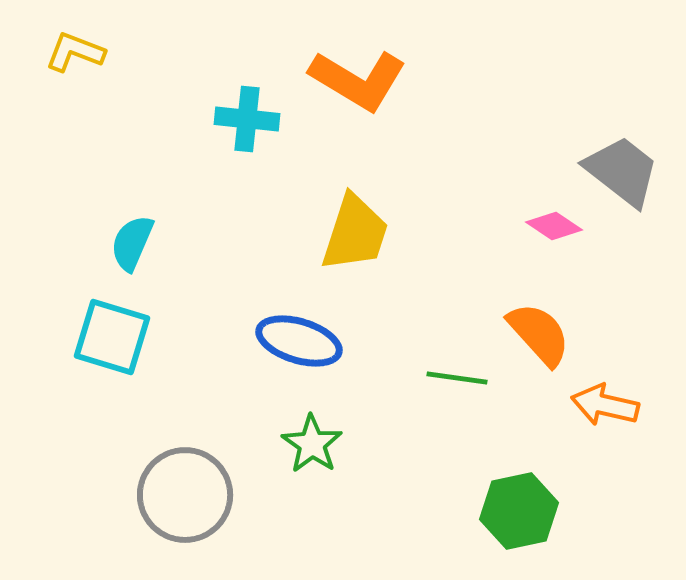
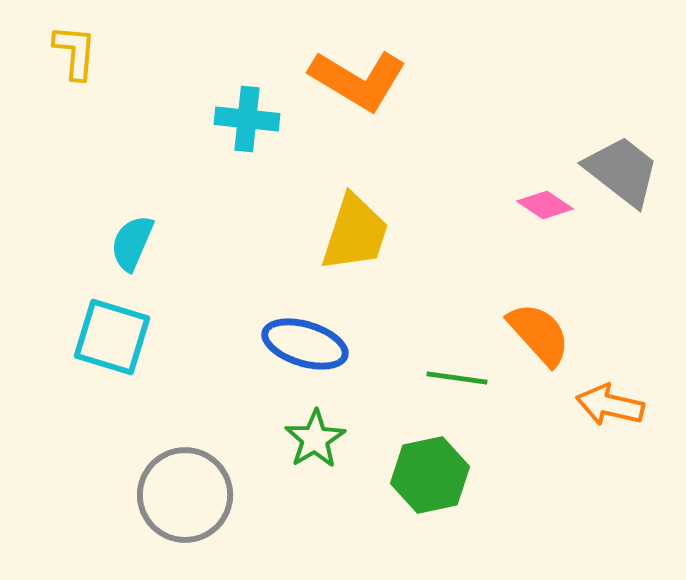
yellow L-shape: rotated 74 degrees clockwise
pink diamond: moved 9 px left, 21 px up
blue ellipse: moved 6 px right, 3 px down
orange arrow: moved 5 px right
green star: moved 3 px right, 5 px up; rotated 6 degrees clockwise
green hexagon: moved 89 px left, 36 px up
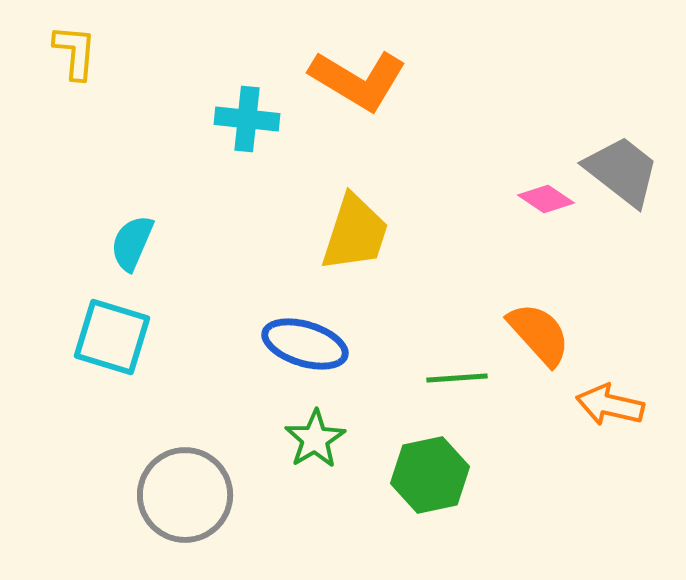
pink diamond: moved 1 px right, 6 px up
green line: rotated 12 degrees counterclockwise
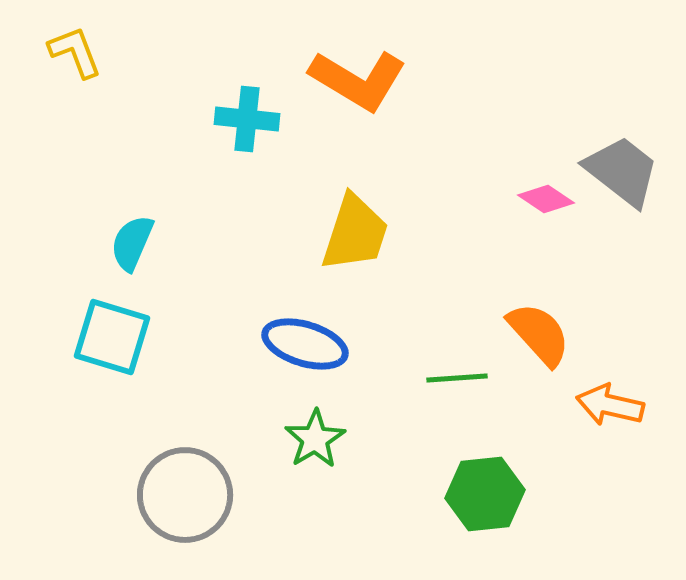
yellow L-shape: rotated 26 degrees counterclockwise
green hexagon: moved 55 px right, 19 px down; rotated 6 degrees clockwise
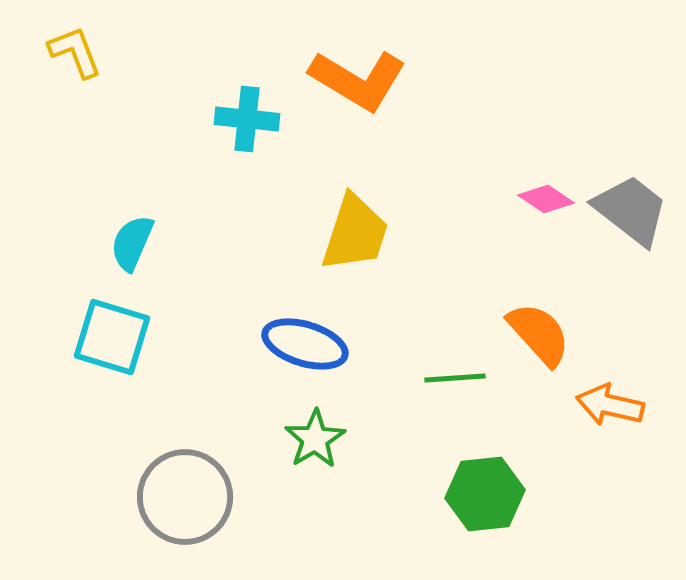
gray trapezoid: moved 9 px right, 39 px down
green line: moved 2 px left
gray circle: moved 2 px down
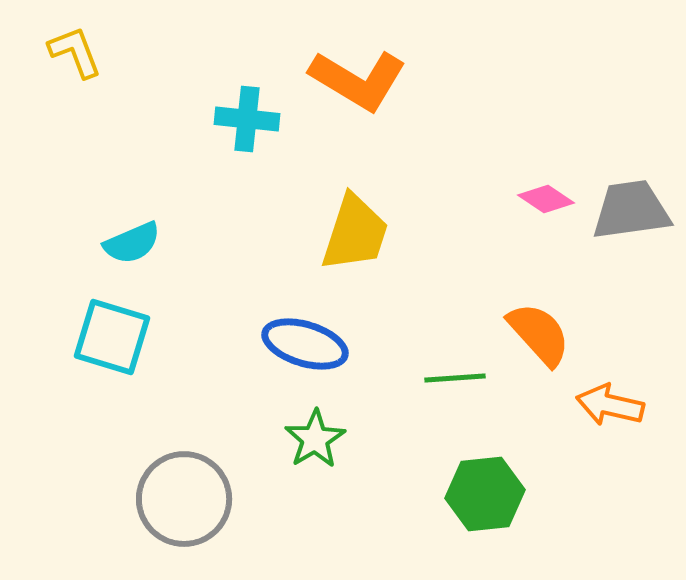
gray trapezoid: rotated 46 degrees counterclockwise
cyan semicircle: rotated 136 degrees counterclockwise
gray circle: moved 1 px left, 2 px down
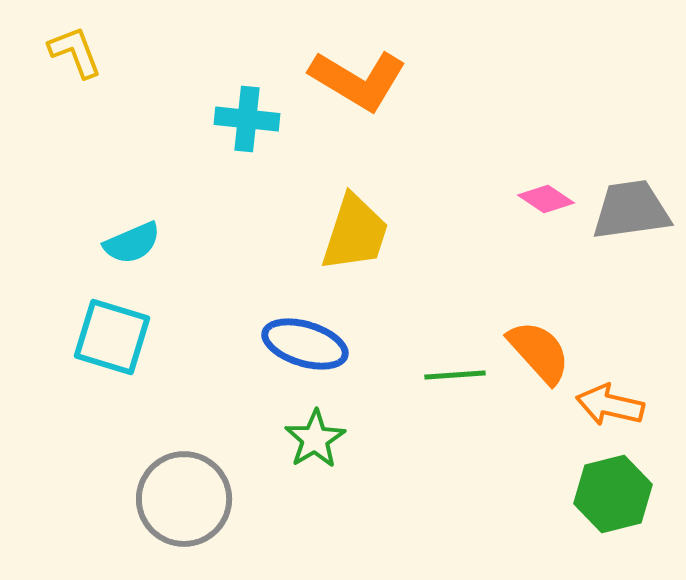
orange semicircle: moved 18 px down
green line: moved 3 px up
green hexagon: moved 128 px right; rotated 8 degrees counterclockwise
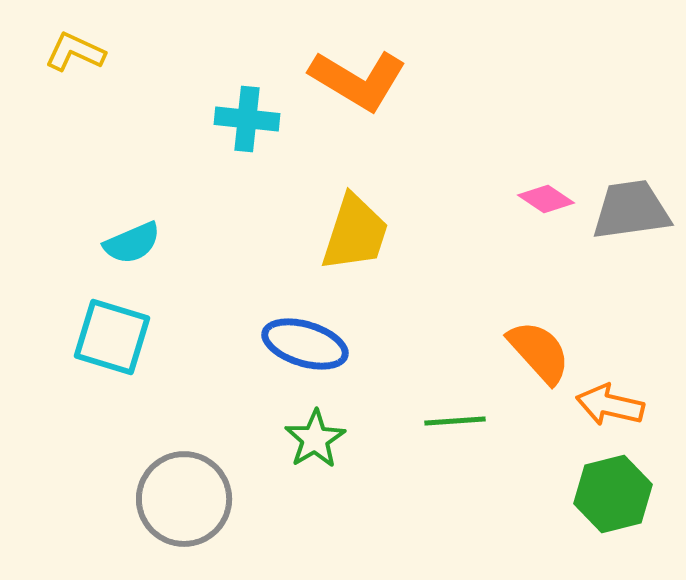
yellow L-shape: rotated 44 degrees counterclockwise
green line: moved 46 px down
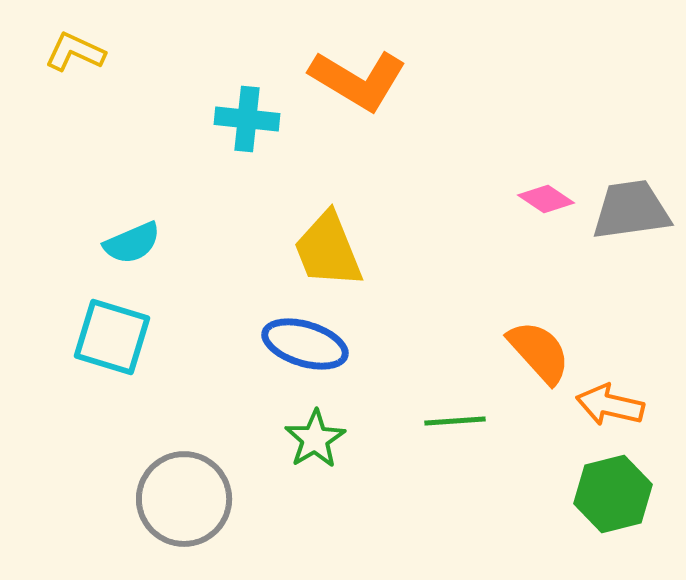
yellow trapezoid: moved 27 px left, 17 px down; rotated 140 degrees clockwise
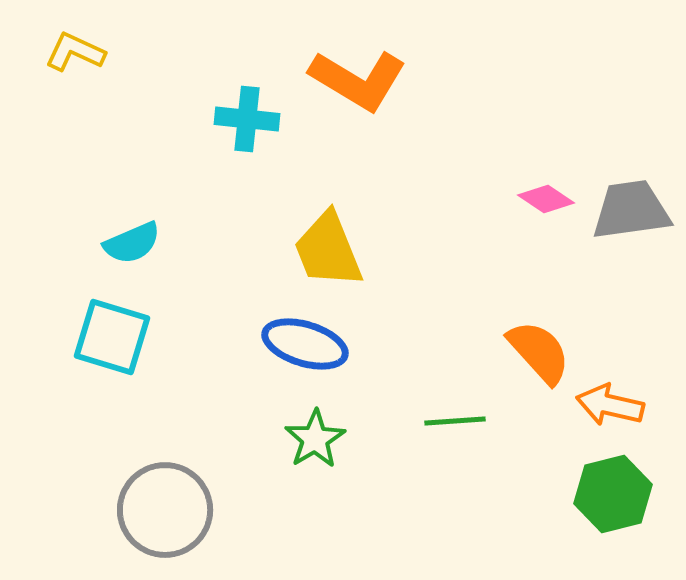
gray circle: moved 19 px left, 11 px down
